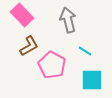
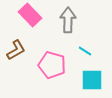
pink rectangle: moved 8 px right
gray arrow: rotated 15 degrees clockwise
brown L-shape: moved 13 px left, 4 px down
pink pentagon: rotated 12 degrees counterclockwise
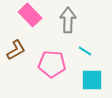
pink pentagon: moved 1 px up; rotated 12 degrees counterclockwise
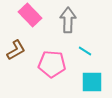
cyan square: moved 2 px down
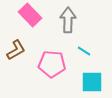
cyan line: moved 1 px left
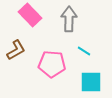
gray arrow: moved 1 px right, 1 px up
cyan square: moved 1 px left
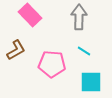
gray arrow: moved 10 px right, 2 px up
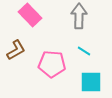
gray arrow: moved 1 px up
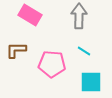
pink rectangle: rotated 15 degrees counterclockwise
brown L-shape: rotated 150 degrees counterclockwise
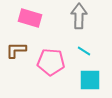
pink rectangle: moved 3 px down; rotated 15 degrees counterclockwise
pink pentagon: moved 1 px left, 2 px up
cyan square: moved 1 px left, 2 px up
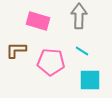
pink rectangle: moved 8 px right, 3 px down
cyan line: moved 2 px left
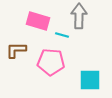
cyan line: moved 20 px left, 16 px up; rotated 16 degrees counterclockwise
